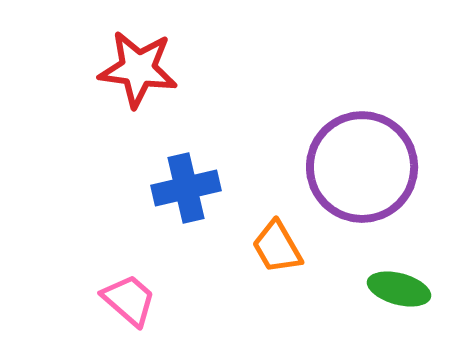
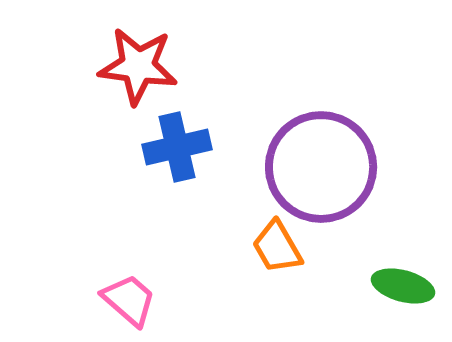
red star: moved 3 px up
purple circle: moved 41 px left
blue cross: moved 9 px left, 41 px up
green ellipse: moved 4 px right, 3 px up
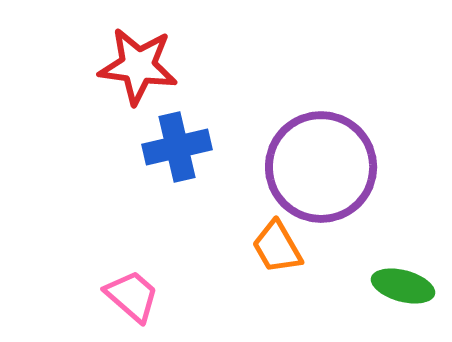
pink trapezoid: moved 3 px right, 4 px up
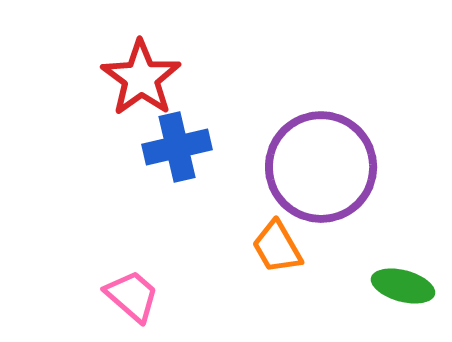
red star: moved 3 px right, 12 px down; rotated 28 degrees clockwise
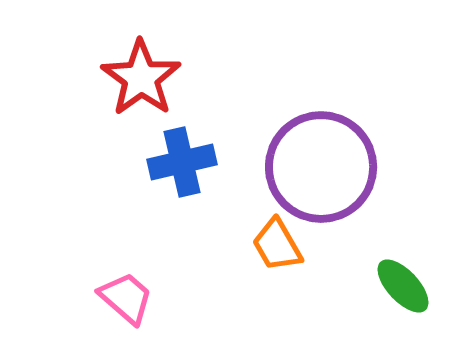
blue cross: moved 5 px right, 15 px down
orange trapezoid: moved 2 px up
green ellipse: rotated 32 degrees clockwise
pink trapezoid: moved 6 px left, 2 px down
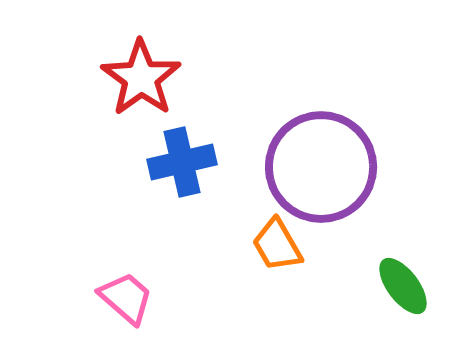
green ellipse: rotated 6 degrees clockwise
